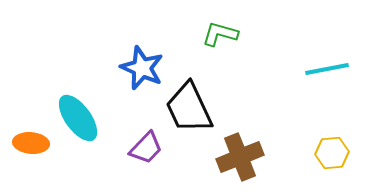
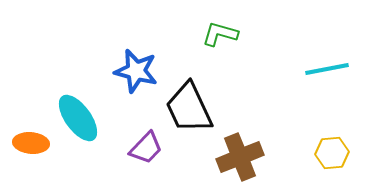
blue star: moved 6 px left, 3 px down; rotated 9 degrees counterclockwise
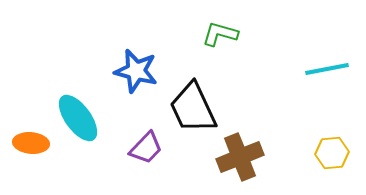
black trapezoid: moved 4 px right
